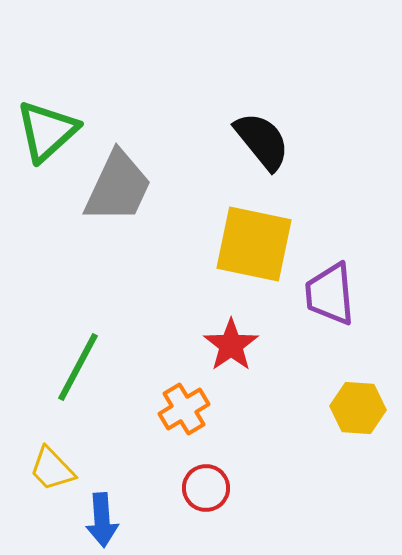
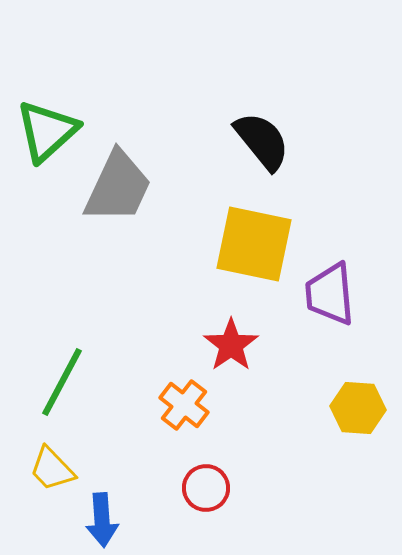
green line: moved 16 px left, 15 px down
orange cross: moved 4 px up; rotated 21 degrees counterclockwise
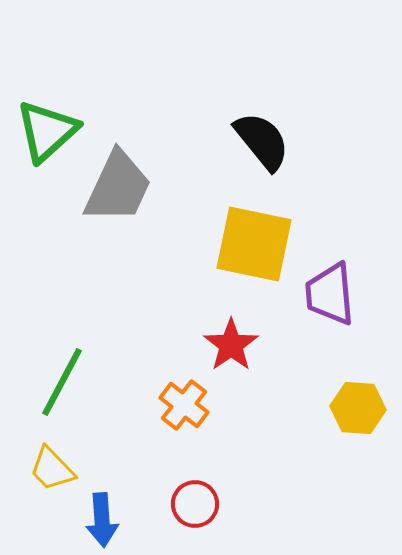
red circle: moved 11 px left, 16 px down
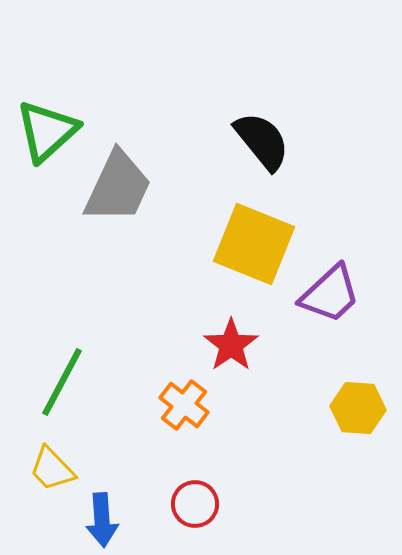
yellow square: rotated 10 degrees clockwise
purple trapezoid: rotated 128 degrees counterclockwise
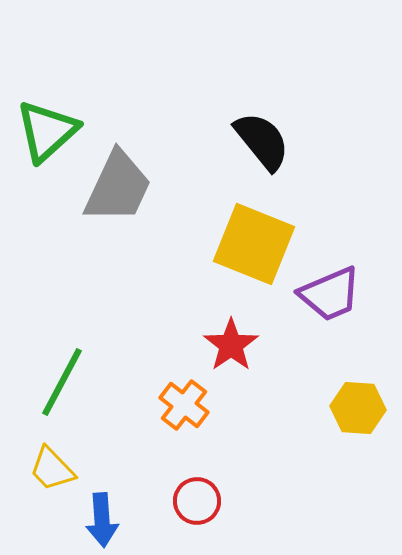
purple trapezoid: rotated 20 degrees clockwise
red circle: moved 2 px right, 3 px up
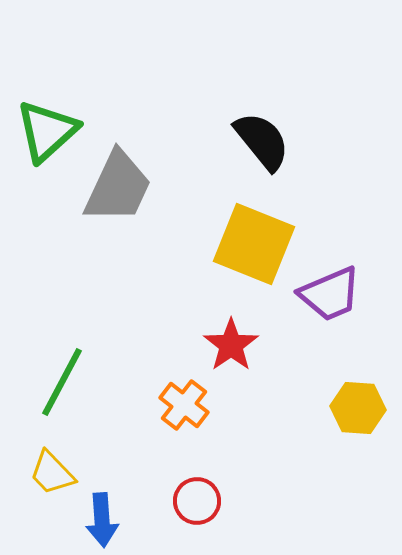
yellow trapezoid: moved 4 px down
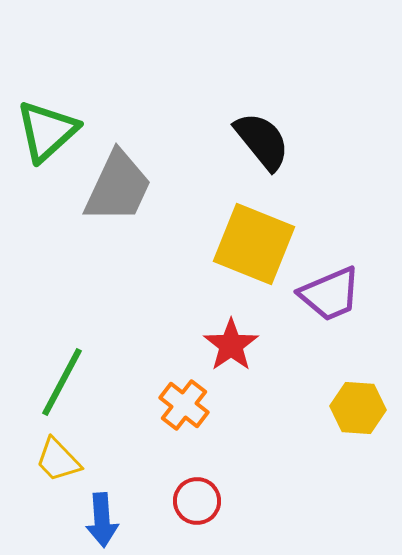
yellow trapezoid: moved 6 px right, 13 px up
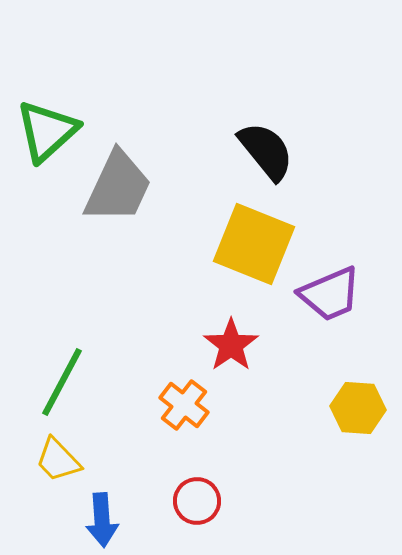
black semicircle: moved 4 px right, 10 px down
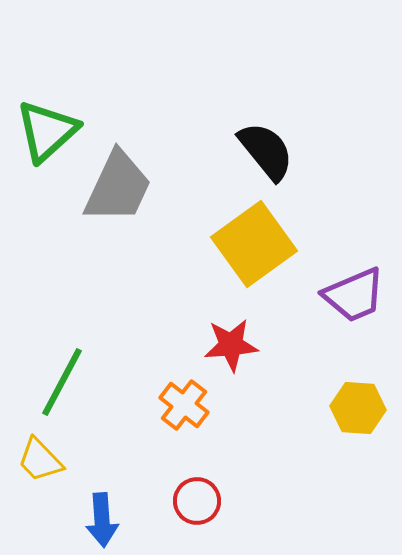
yellow square: rotated 32 degrees clockwise
purple trapezoid: moved 24 px right, 1 px down
red star: rotated 30 degrees clockwise
yellow trapezoid: moved 18 px left
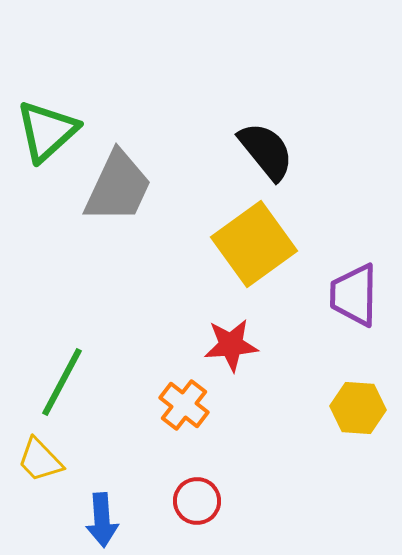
purple trapezoid: rotated 114 degrees clockwise
